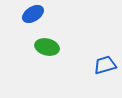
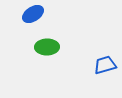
green ellipse: rotated 15 degrees counterclockwise
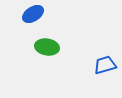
green ellipse: rotated 10 degrees clockwise
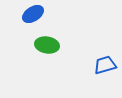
green ellipse: moved 2 px up
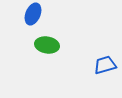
blue ellipse: rotated 35 degrees counterclockwise
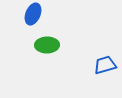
green ellipse: rotated 10 degrees counterclockwise
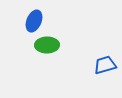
blue ellipse: moved 1 px right, 7 px down
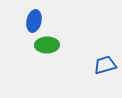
blue ellipse: rotated 10 degrees counterclockwise
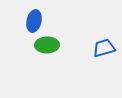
blue trapezoid: moved 1 px left, 17 px up
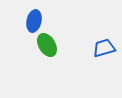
green ellipse: rotated 60 degrees clockwise
